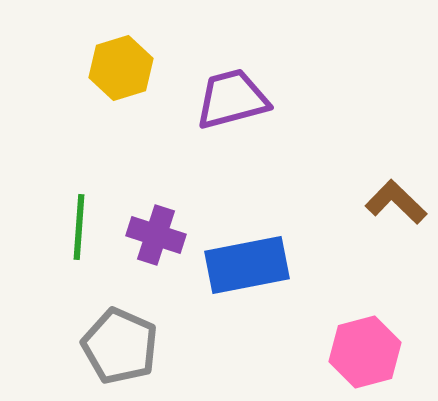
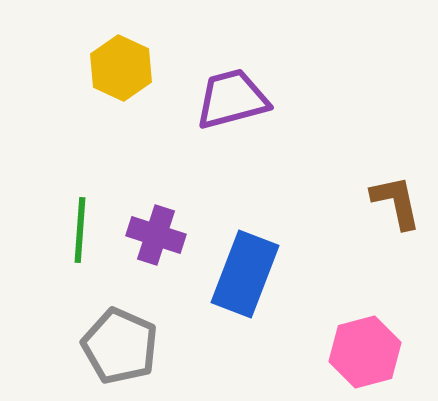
yellow hexagon: rotated 18 degrees counterclockwise
brown L-shape: rotated 34 degrees clockwise
green line: moved 1 px right, 3 px down
blue rectangle: moved 2 px left, 9 px down; rotated 58 degrees counterclockwise
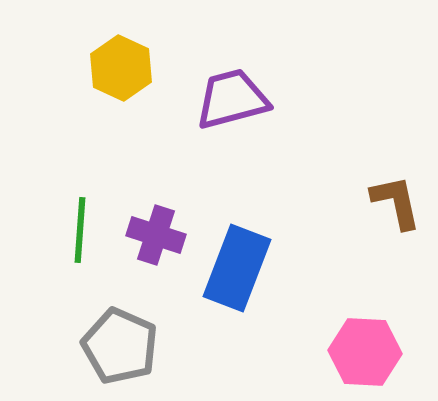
blue rectangle: moved 8 px left, 6 px up
pink hexagon: rotated 18 degrees clockwise
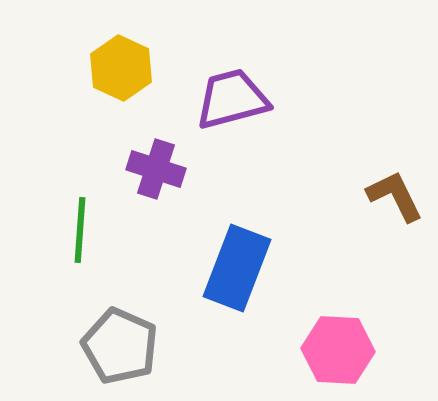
brown L-shape: moved 1 px left, 6 px up; rotated 14 degrees counterclockwise
purple cross: moved 66 px up
pink hexagon: moved 27 px left, 2 px up
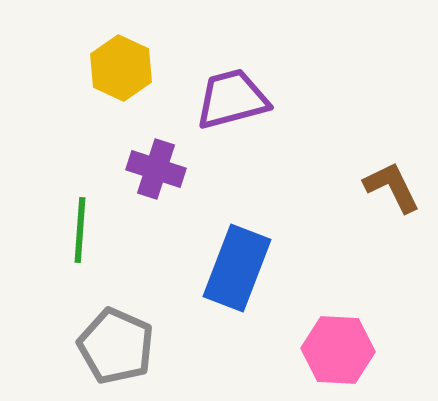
brown L-shape: moved 3 px left, 9 px up
gray pentagon: moved 4 px left
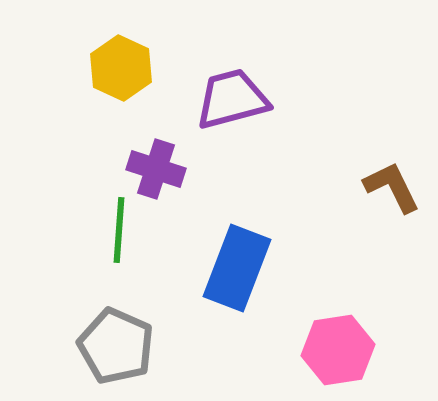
green line: moved 39 px right
pink hexagon: rotated 12 degrees counterclockwise
